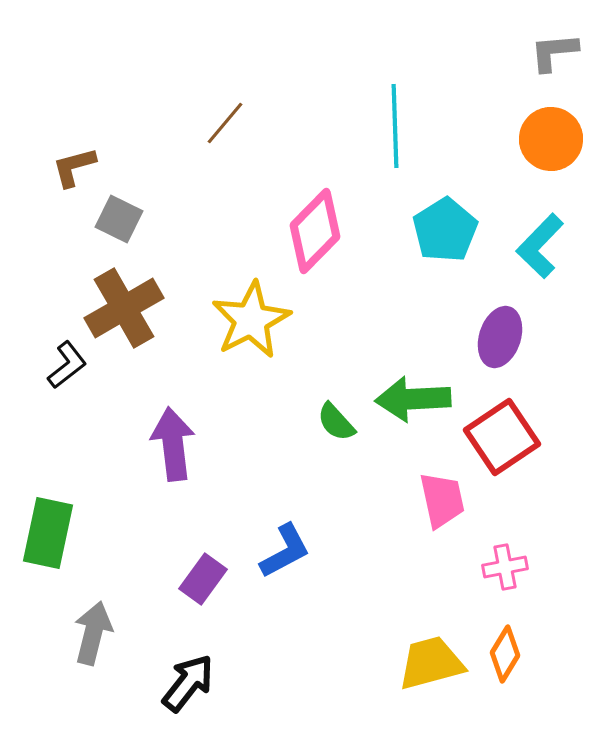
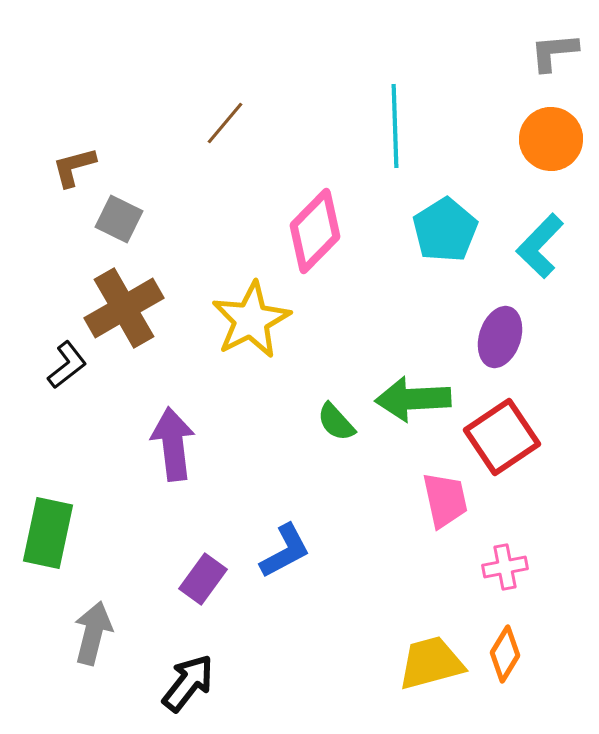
pink trapezoid: moved 3 px right
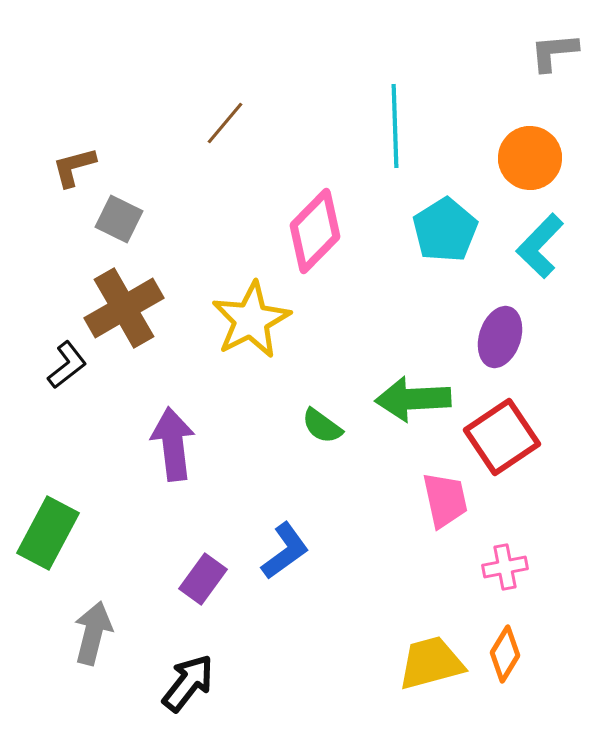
orange circle: moved 21 px left, 19 px down
green semicircle: moved 14 px left, 4 px down; rotated 12 degrees counterclockwise
green rectangle: rotated 16 degrees clockwise
blue L-shape: rotated 8 degrees counterclockwise
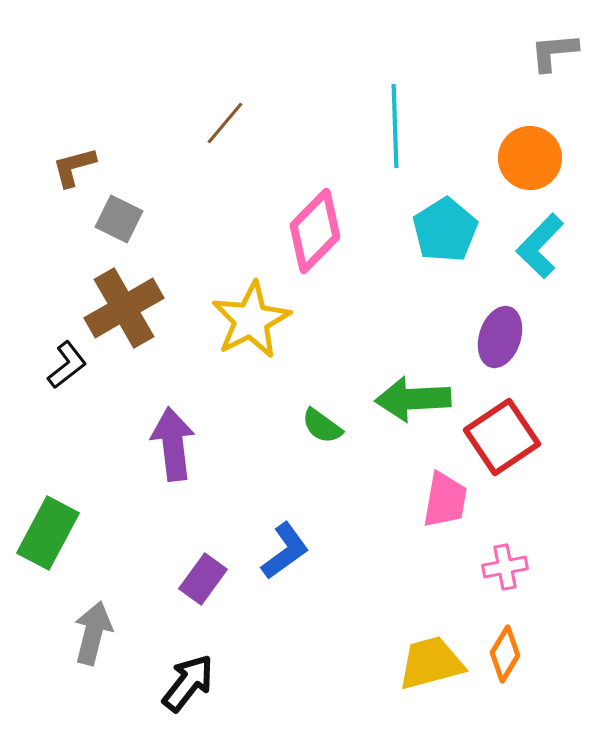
pink trapezoid: rotated 22 degrees clockwise
